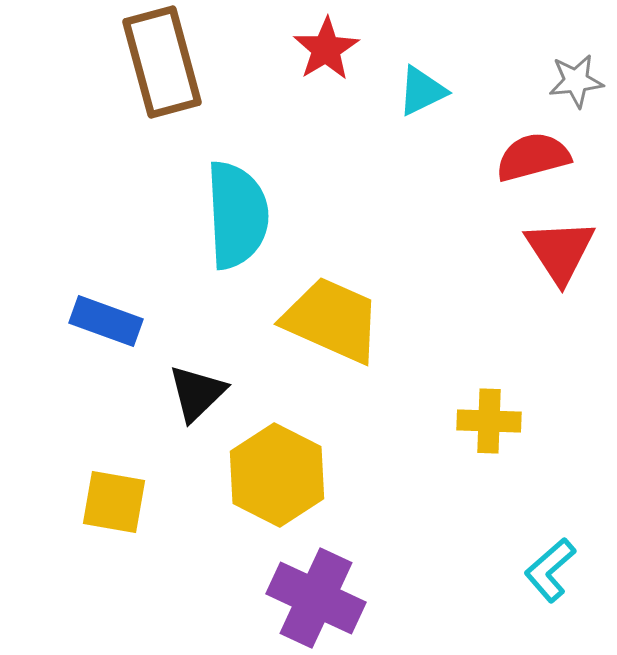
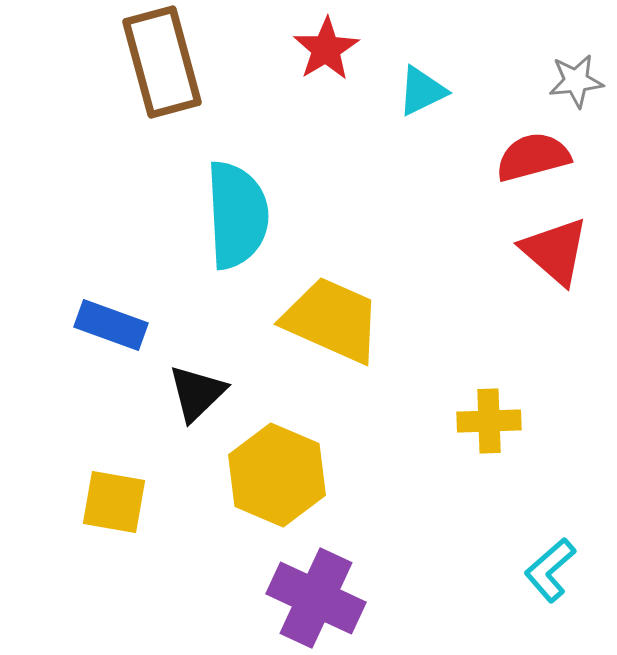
red triangle: moved 5 px left; rotated 16 degrees counterclockwise
blue rectangle: moved 5 px right, 4 px down
yellow cross: rotated 4 degrees counterclockwise
yellow hexagon: rotated 4 degrees counterclockwise
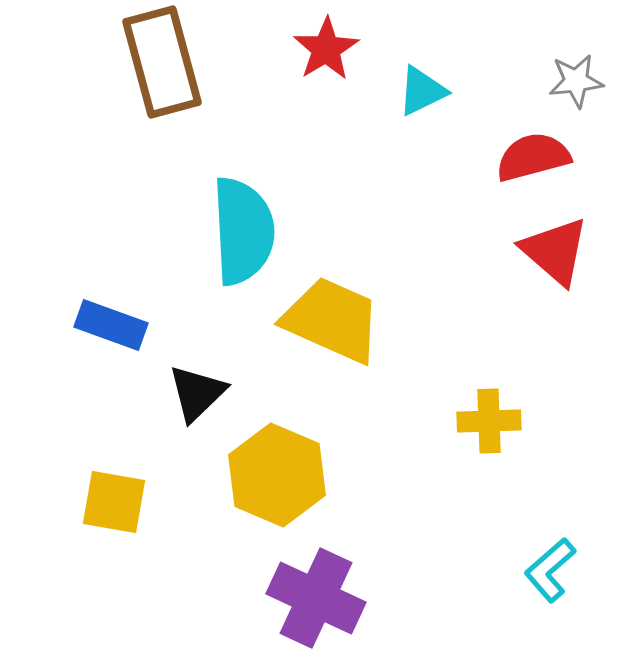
cyan semicircle: moved 6 px right, 16 px down
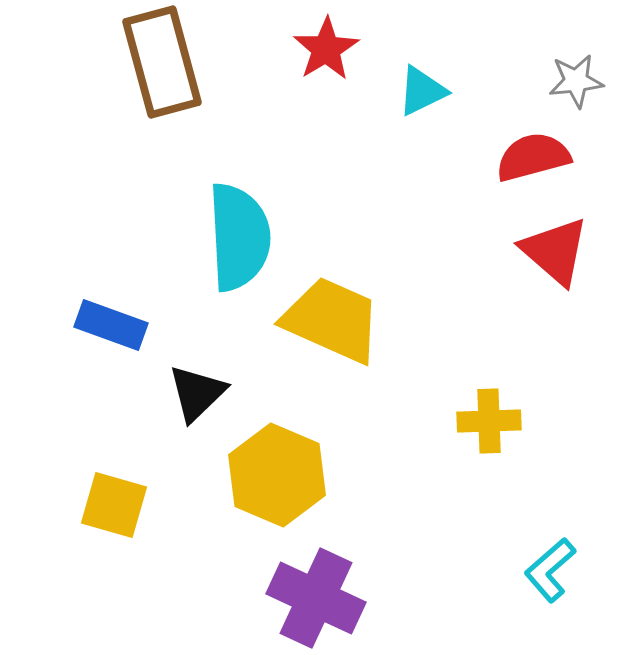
cyan semicircle: moved 4 px left, 6 px down
yellow square: moved 3 px down; rotated 6 degrees clockwise
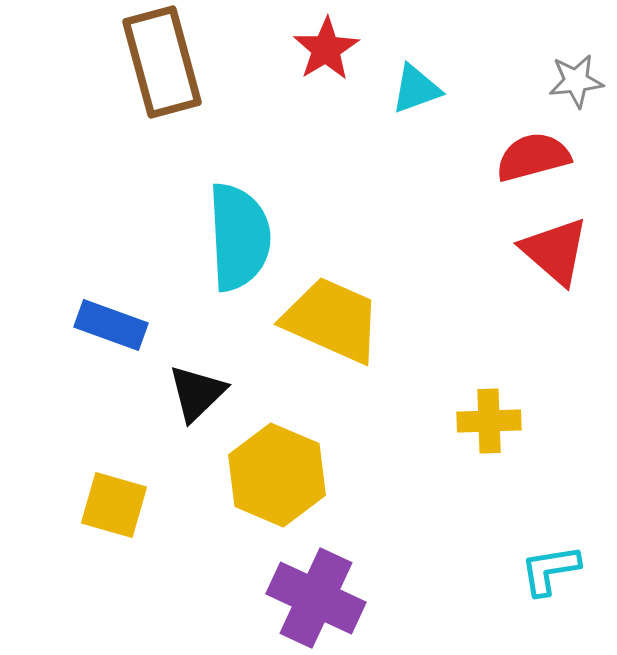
cyan triangle: moved 6 px left, 2 px up; rotated 6 degrees clockwise
cyan L-shape: rotated 32 degrees clockwise
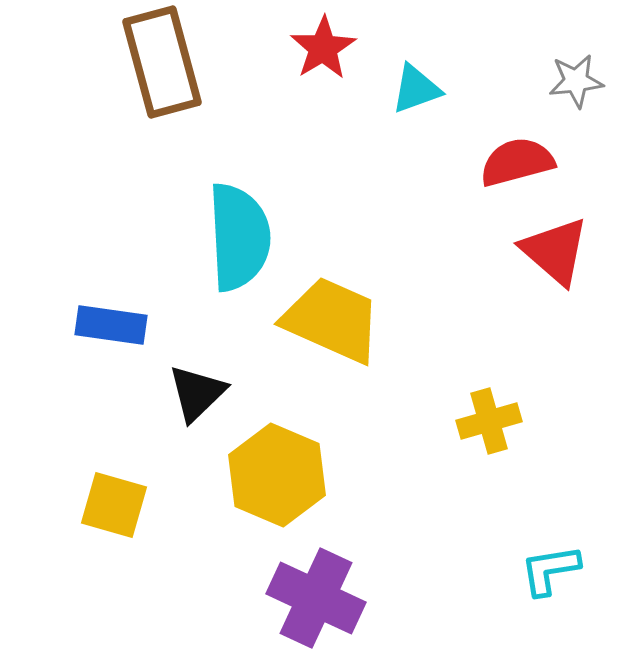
red star: moved 3 px left, 1 px up
red semicircle: moved 16 px left, 5 px down
blue rectangle: rotated 12 degrees counterclockwise
yellow cross: rotated 14 degrees counterclockwise
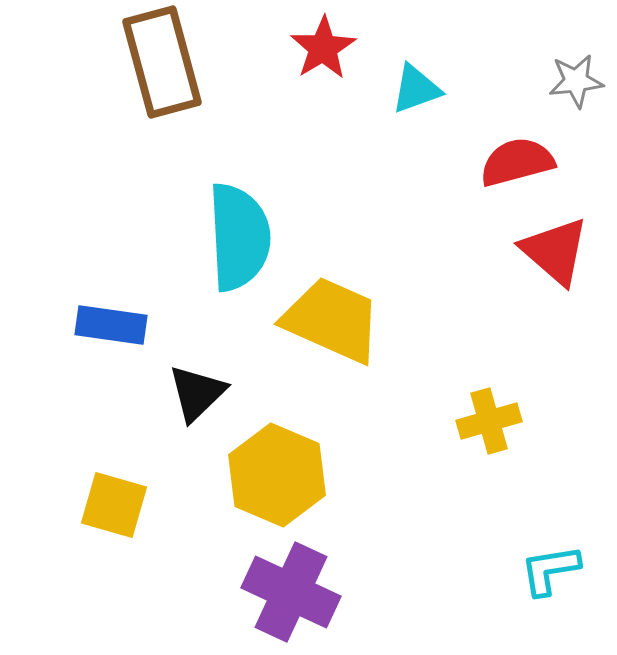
purple cross: moved 25 px left, 6 px up
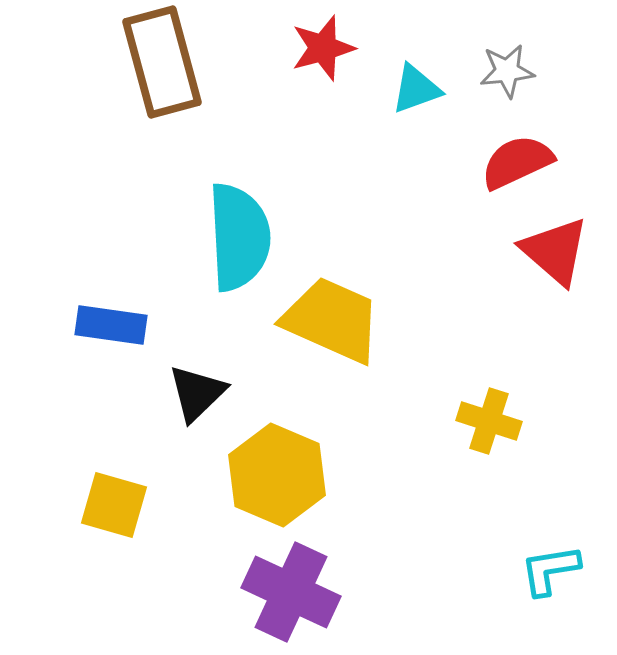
red star: rotated 16 degrees clockwise
gray star: moved 69 px left, 10 px up
red semicircle: rotated 10 degrees counterclockwise
yellow cross: rotated 34 degrees clockwise
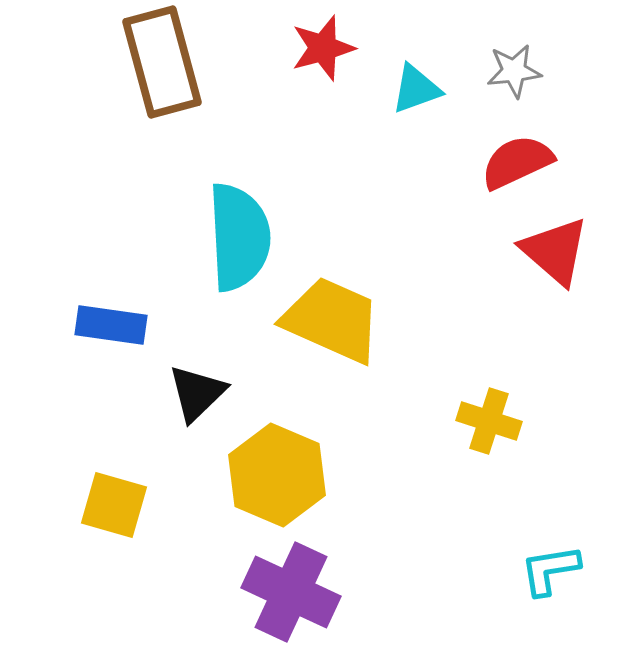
gray star: moved 7 px right
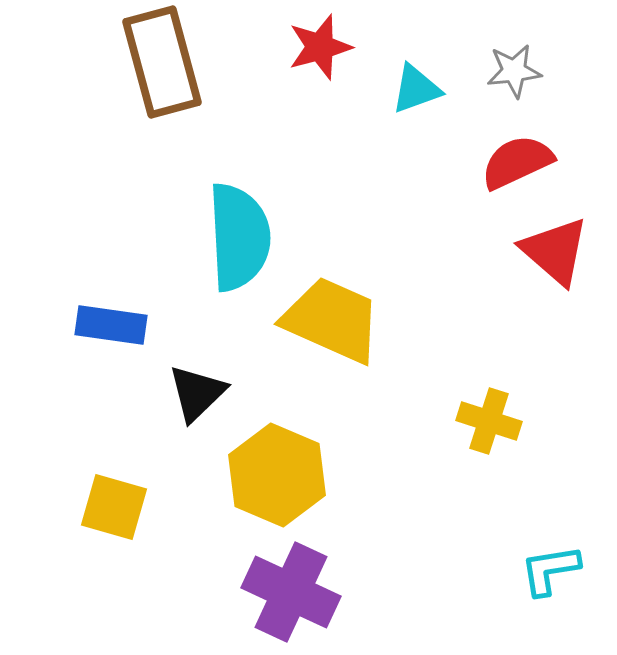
red star: moved 3 px left, 1 px up
yellow square: moved 2 px down
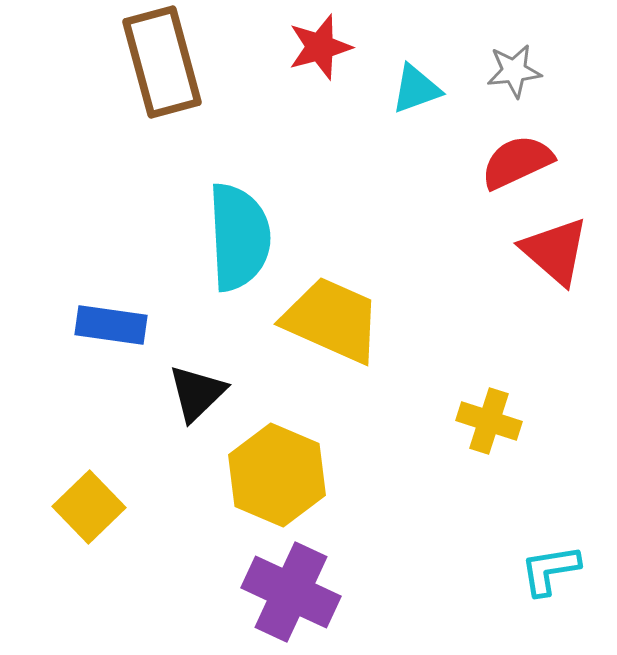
yellow square: moved 25 px left; rotated 30 degrees clockwise
